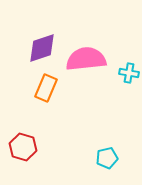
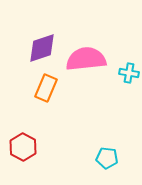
red hexagon: rotated 12 degrees clockwise
cyan pentagon: rotated 20 degrees clockwise
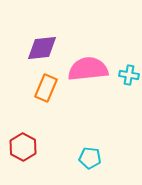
purple diamond: rotated 12 degrees clockwise
pink semicircle: moved 2 px right, 10 px down
cyan cross: moved 2 px down
cyan pentagon: moved 17 px left
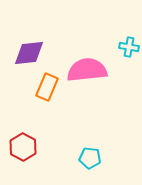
purple diamond: moved 13 px left, 5 px down
pink semicircle: moved 1 px left, 1 px down
cyan cross: moved 28 px up
orange rectangle: moved 1 px right, 1 px up
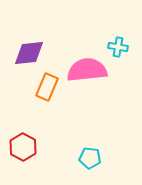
cyan cross: moved 11 px left
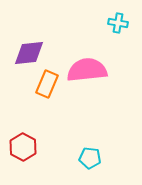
cyan cross: moved 24 px up
orange rectangle: moved 3 px up
